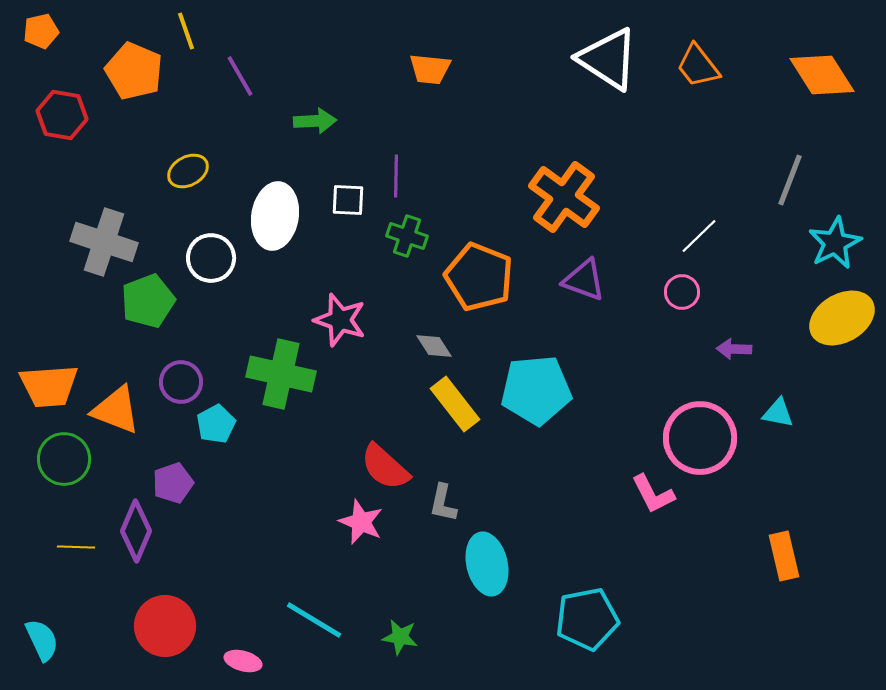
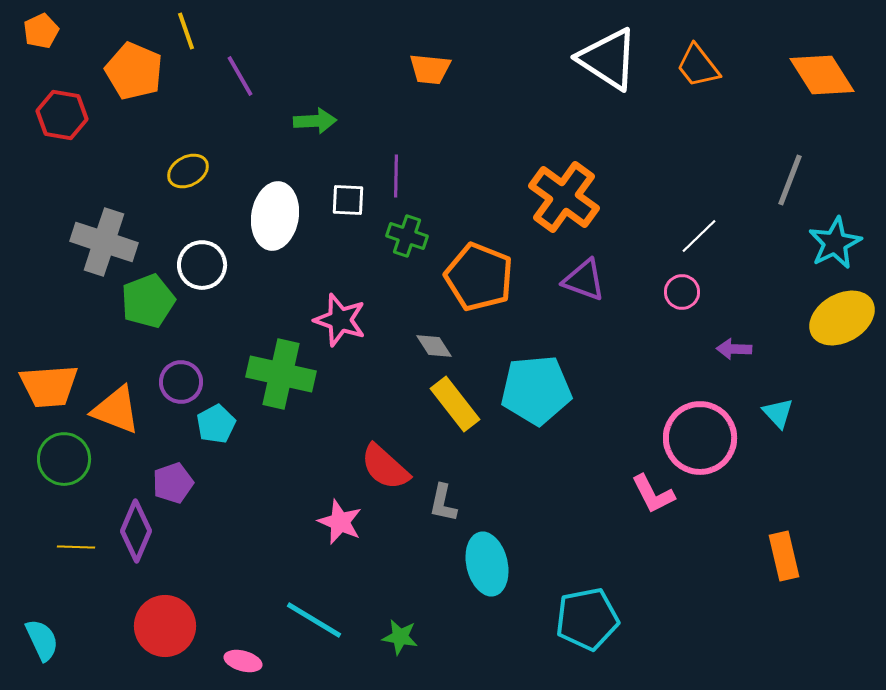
orange pentagon at (41, 31): rotated 12 degrees counterclockwise
white circle at (211, 258): moved 9 px left, 7 px down
cyan triangle at (778, 413): rotated 36 degrees clockwise
pink star at (361, 522): moved 21 px left
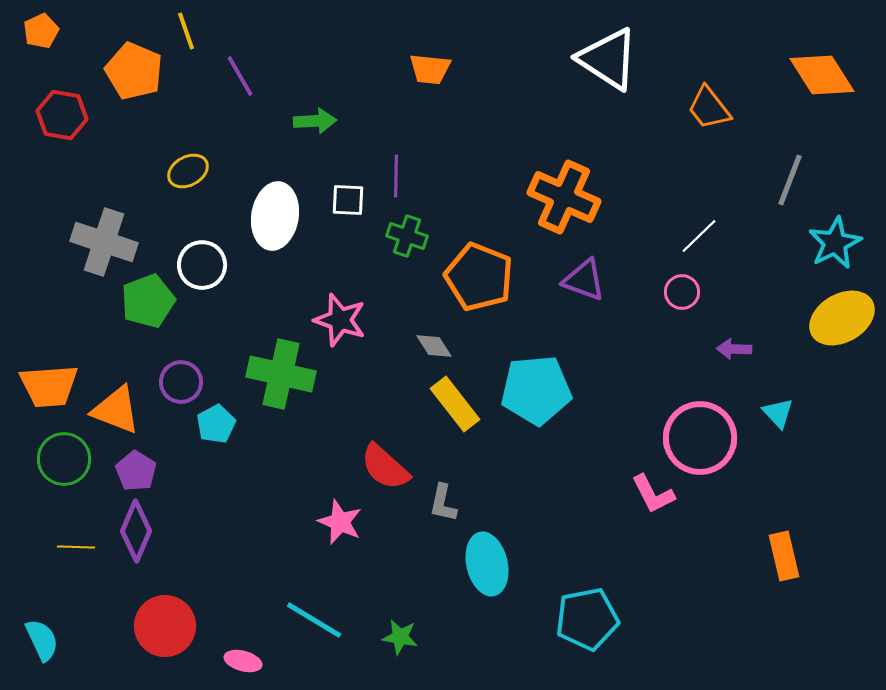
orange trapezoid at (698, 66): moved 11 px right, 42 px down
orange cross at (564, 197): rotated 12 degrees counterclockwise
purple pentagon at (173, 483): moved 37 px left, 12 px up; rotated 21 degrees counterclockwise
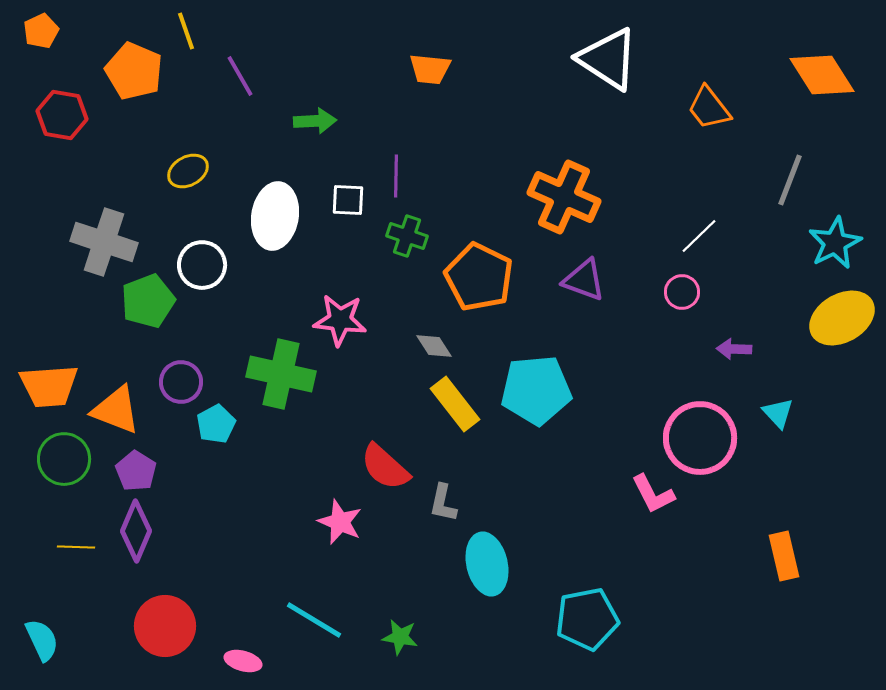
orange pentagon at (479, 277): rotated 4 degrees clockwise
pink star at (340, 320): rotated 12 degrees counterclockwise
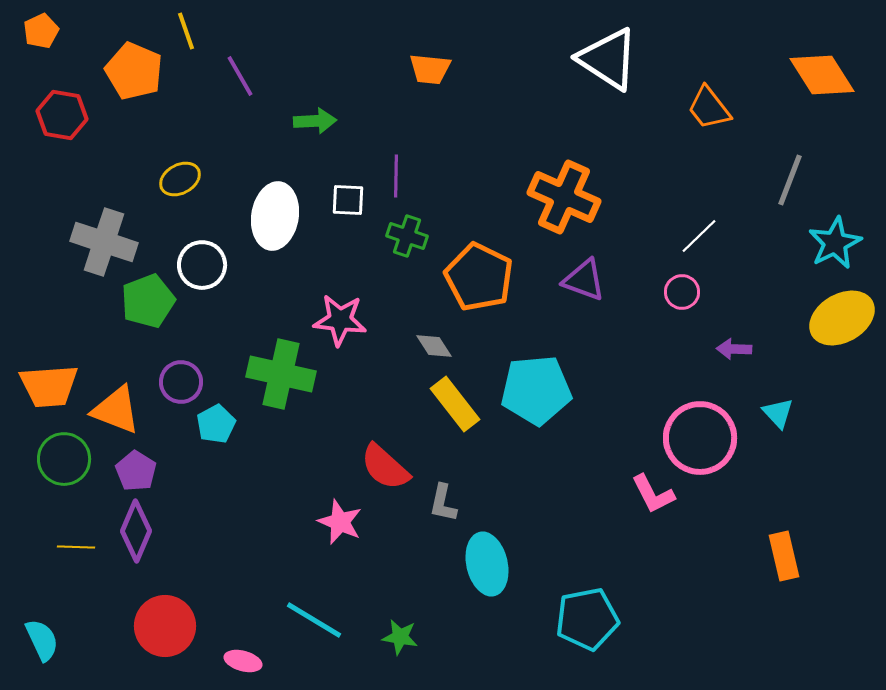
yellow ellipse at (188, 171): moved 8 px left, 8 px down
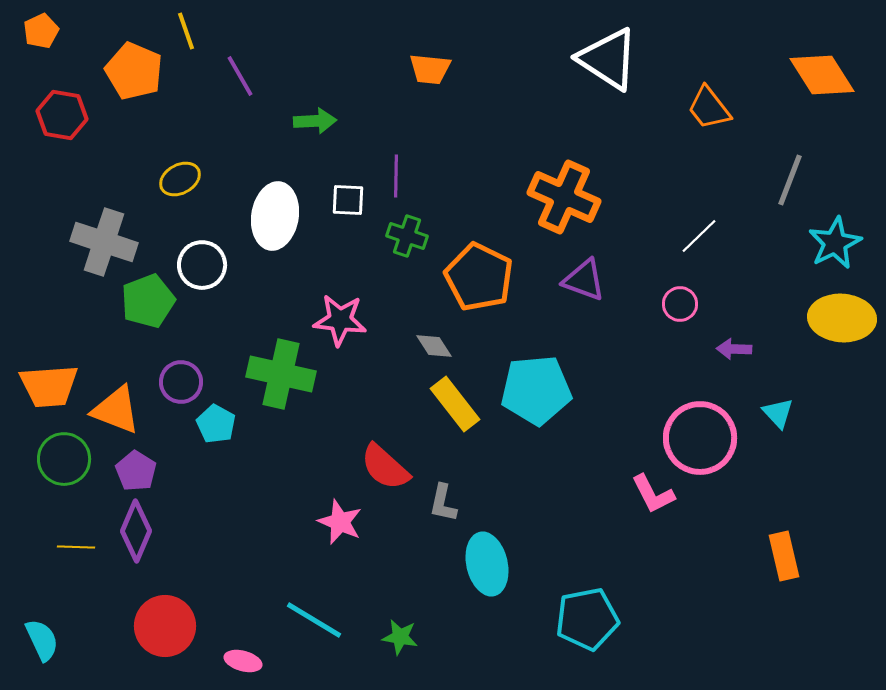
pink circle at (682, 292): moved 2 px left, 12 px down
yellow ellipse at (842, 318): rotated 34 degrees clockwise
cyan pentagon at (216, 424): rotated 15 degrees counterclockwise
